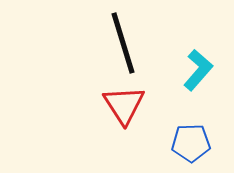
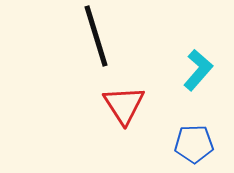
black line: moved 27 px left, 7 px up
blue pentagon: moved 3 px right, 1 px down
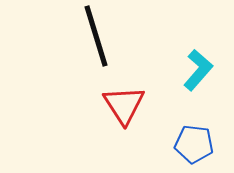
blue pentagon: rotated 9 degrees clockwise
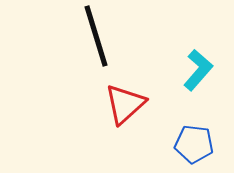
red triangle: moved 1 px right, 1 px up; rotated 21 degrees clockwise
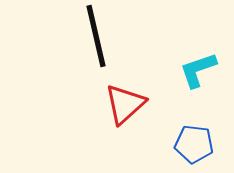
black line: rotated 4 degrees clockwise
cyan L-shape: rotated 150 degrees counterclockwise
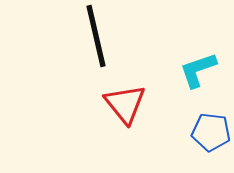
red triangle: rotated 27 degrees counterclockwise
blue pentagon: moved 17 px right, 12 px up
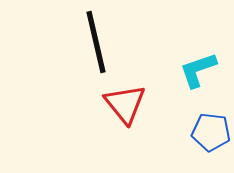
black line: moved 6 px down
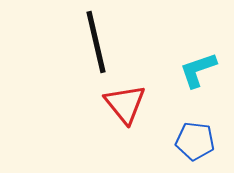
blue pentagon: moved 16 px left, 9 px down
